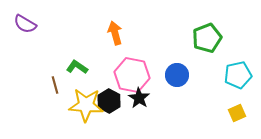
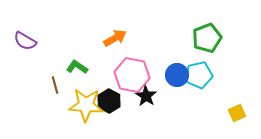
purple semicircle: moved 17 px down
orange arrow: moved 5 px down; rotated 75 degrees clockwise
cyan pentagon: moved 39 px left
black star: moved 7 px right, 2 px up
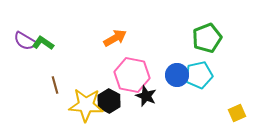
green L-shape: moved 34 px left, 24 px up
black star: rotated 10 degrees counterclockwise
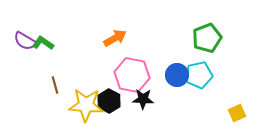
black star: moved 3 px left, 3 px down; rotated 20 degrees counterclockwise
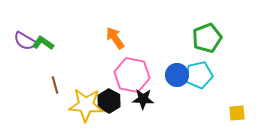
orange arrow: rotated 95 degrees counterclockwise
yellow square: rotated 18 degrees clockwise
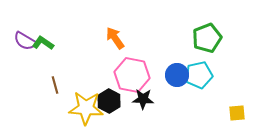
yellow star: moved 3 px down
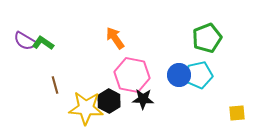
blue circle: moved 2 px right
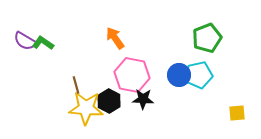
brown line: moved 21 px right
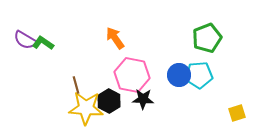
purple semicircle: moved 1 px up
cyan pentagon: rotated 8 degrees clockwise
yellow square: rotated 12 degrees counterclockwise
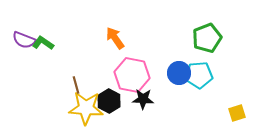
purple semicircle: moved 1 px left; rotated 10 degrees counterclockwise
blue circle: moved 2 px up
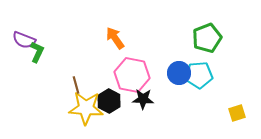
green L-shape: moved 6 px left, 9 px down; rotated 80 degrees clockwise
